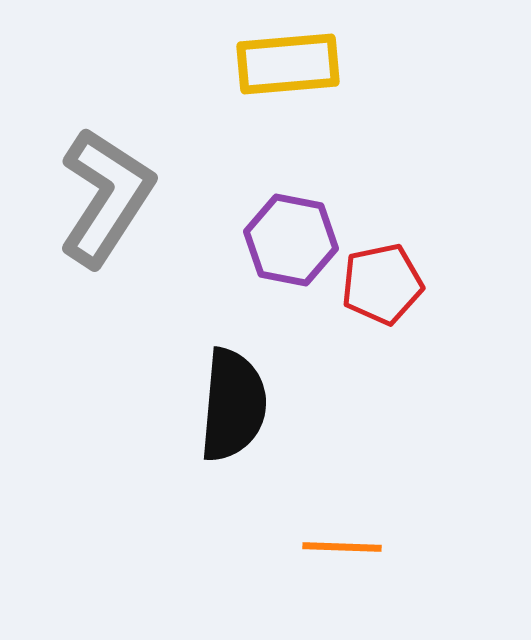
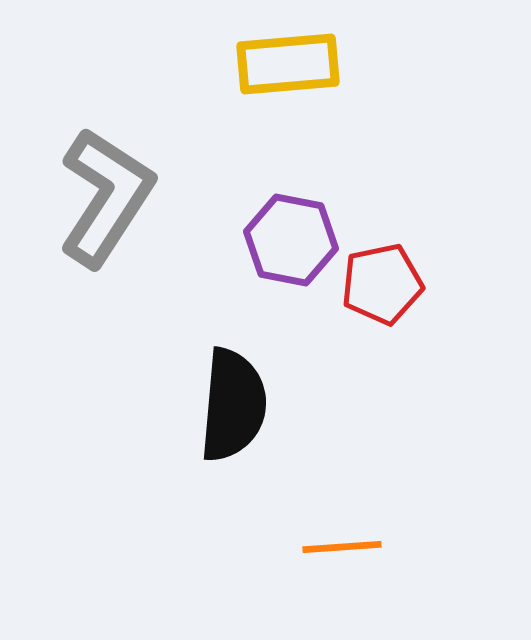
orange line: rotated 6 degrees counterclockwise
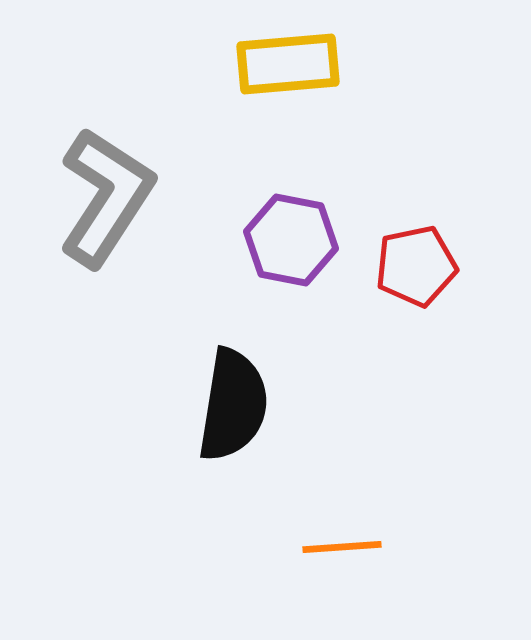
red pentagon: moved 34 px right, 18 px up
black semicircle: rotated 4 degrees clockwise
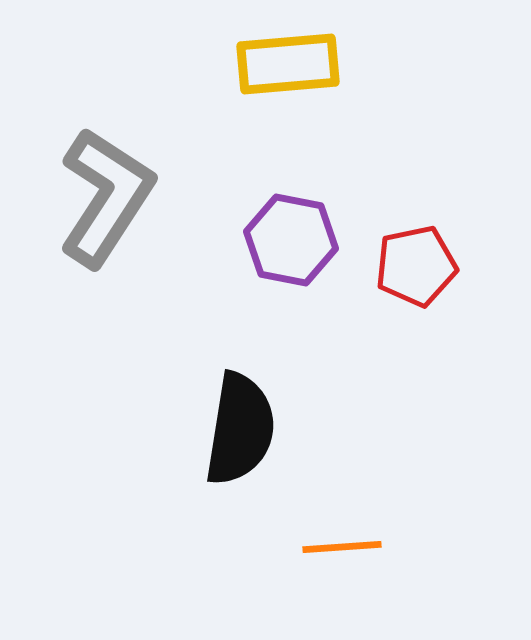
black semicircle: moved 7 px right, 24 px down
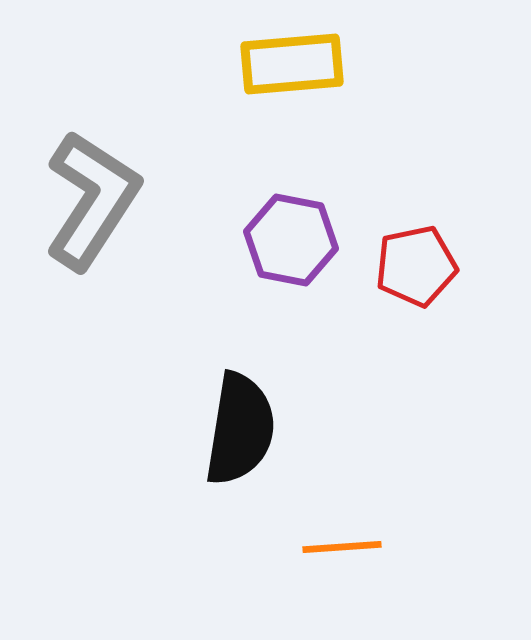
yellow rectangle: moved 4 px right
gray L-shape: moved 14 px left, 3 px down
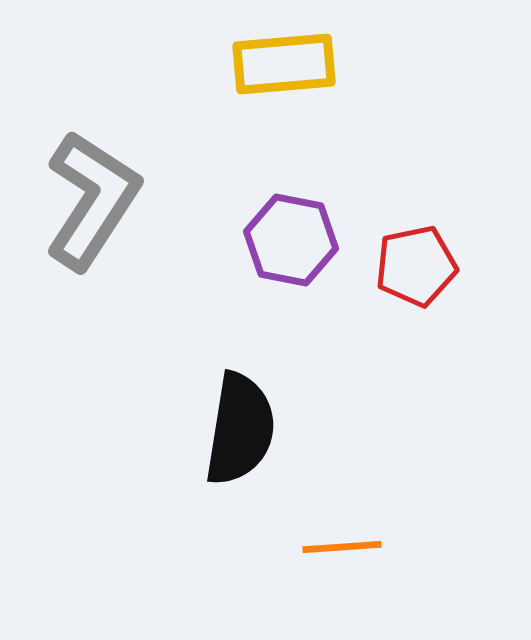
yellow rectangle: moved 8 px left
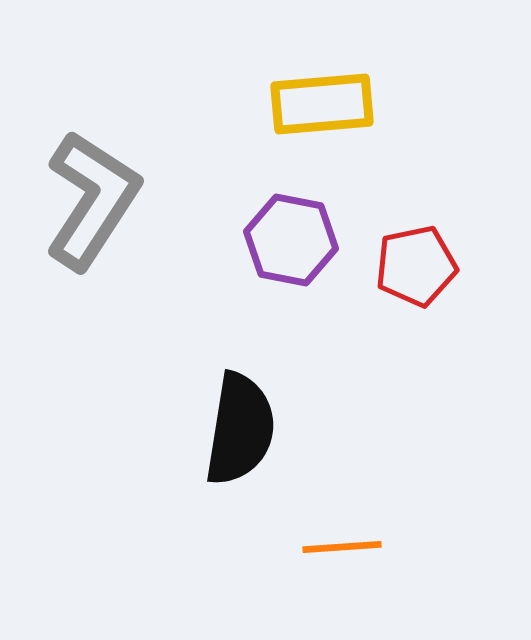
yellow rectangle: moved 38 px right, 40 px down
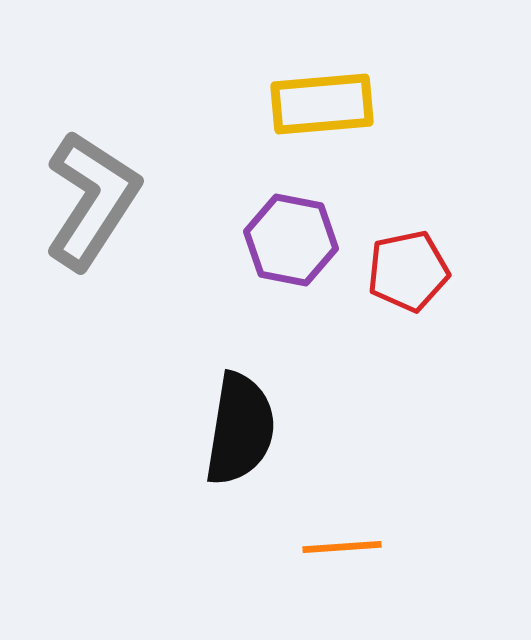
red pentagon: moved 8 px left, 5 px down
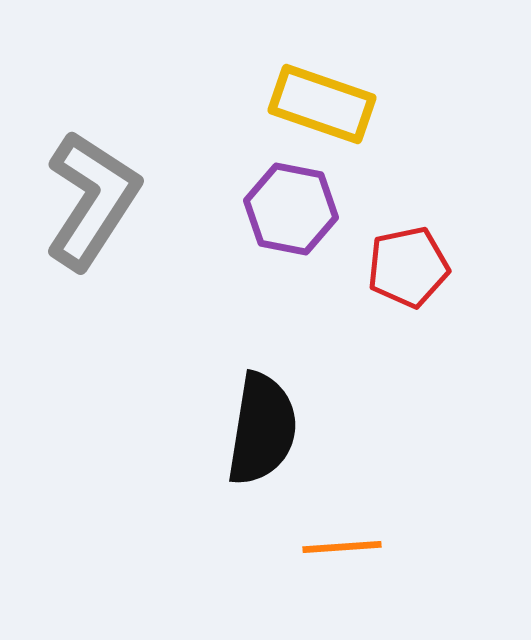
yellow rectangle: rotated 24 degrees clockwise
purple hexagon: moved 31 px up
red pentagon: moved 4 px up
black semicircle: moved 22 px right
